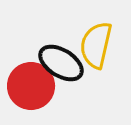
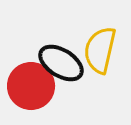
yellow semicircle: moved 4 px right, 5 px down
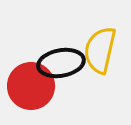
black ellipse: rotated 42 degrees counterclockwise
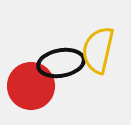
yellow semicircle: moved 2 px left
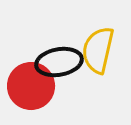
black ellipse: moved 2 px left, 1 px up
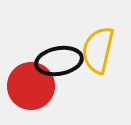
black ellipse: moved 1 px up
